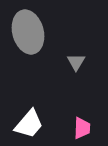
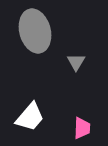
gray ellipse: moved 7 px right, 1 px up
white trapezoid: moved 1 px right, 7 px up
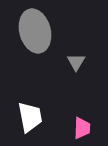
white trapezoid: rotated 52 degrees counterclockwise
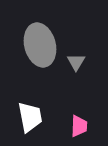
gray ellipse: moved 5 px right, 14 px down
pink trapezoid: moved 3 px left, 2 px up
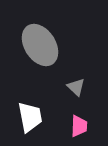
gray ellipse: rotated 18 degrees counterclockwise
gray triangle: moved 25 px down; rotated 18 degrees counterclockwise
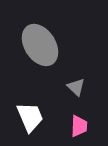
white trapezoid: rotated 12 degrees counterclockwise
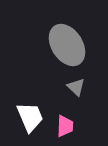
gray ellipse: moved 27 px right
pink trapezoid: moved 14 px left
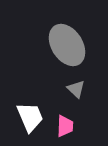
gray triangle: moved 2 px down
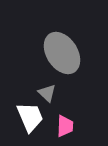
gray ellipse: moved 5 px left, 8 px down
gray triangle: moved 29 px left, 4 px down
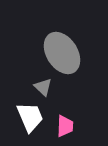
gray triangle: moved 4 px left, 6 px up
